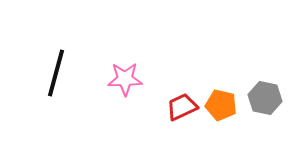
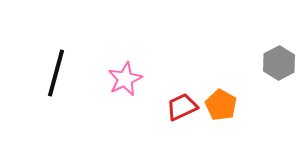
pink star: rotated 24 degrees counterclockwise
gray hexagon: moved 14 px right, 35 px up; rotated 20 degrees clockwise
orange pentagon: rotated 16 degrees clockwise
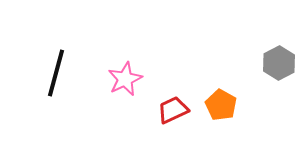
red trapezoid: moved 9 px left, 3 px down
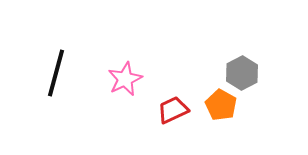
gray hexagon: moved 37 px left, 10 px down
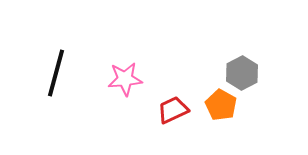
pink star: rotated 20 degrees clockwise
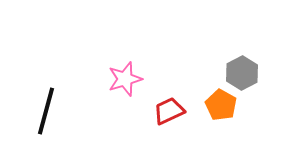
black line: moved 10 px left, 38 px down
pink star: rotated 12 degrees counterclockwise
red trapezoid: moved 4 px left, 1 px down
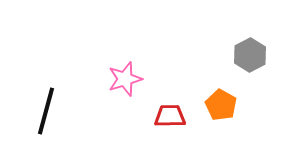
gray hexagon: moved 8 px right, 18 px up
red trapezoid: moved 1 px right, 5 px down; rotated 24 degrees clockwise
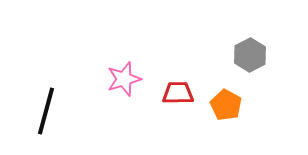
pink star: moved 1 px left
orange pentagon: moved 5 px right
red trapezoid: moved 8 px right, 23 px up
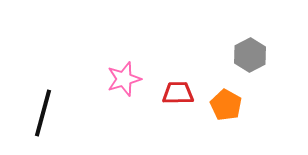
black line: moved 3 px left, 2 px down
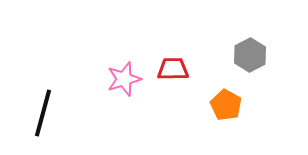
red trapezoid: moved 5 px left, 24 px up
